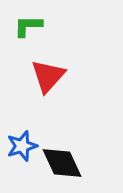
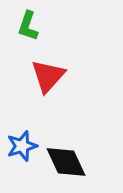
green L-shape: rotated 72 degrees counterclockwise
black diamond: moved 4 px right, 1 px up
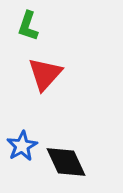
red triangle: moved 3 px left, 2 px up
blue star: rotated 12 degrees counterclockwise
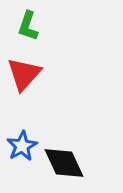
red triangle: moved 21 px left
black diamond: moved 2 px left, 1 px down
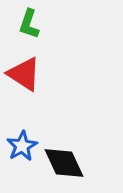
green L-shape: moved 1 px right, 2 px up
red triangle: rotated 39 degrees counterclockwise
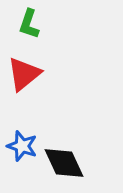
red triangle: rotated 48 degrees clockwise
blue star: rotated 24 degrees counterclockwise
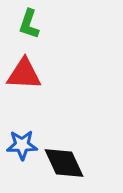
red triangle: rotated 42 degrees clockwise
blue star: moved 1 px up; rotated 20 degrees counterclockwise
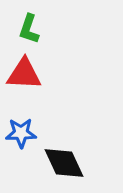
green L-shape: moved 5 px down
blue star: moved 1 px left, 12 px up
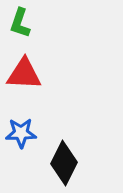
green L-shape: moved 9 px left, 6 px up
black diamond: rotated 51 degrees clockwise
